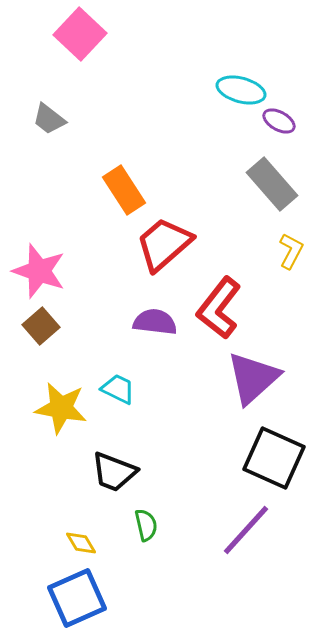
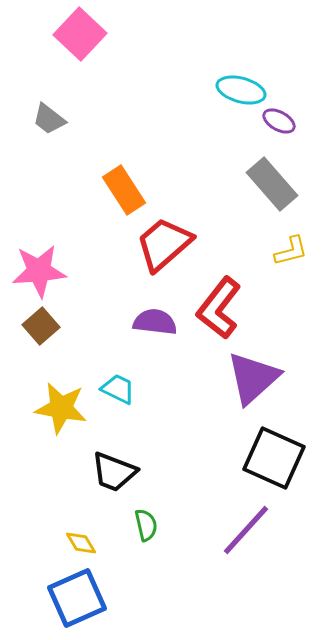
yellow L-shape: rotated 48 degrees clockwise
pink star: rotated 24 degrees counterclockwise
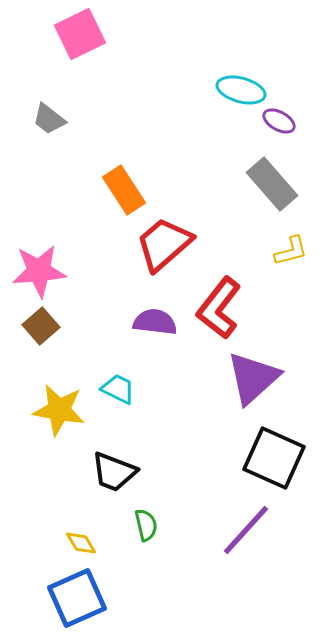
pink square: rotated 21 degrees clockwise
yellow star: moved 2 px left, 2 px down
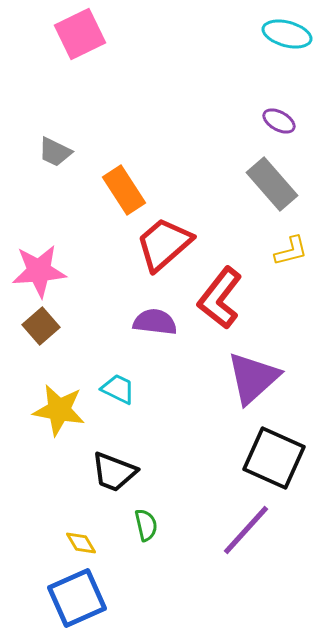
cyan ellipse: moved 46 px right, 56 px up
gray trapezoid: moved 6 px right, 33 px down; rotated 12 degrees counterclockwise
red L-shape: moved 1 px right, 10 px up
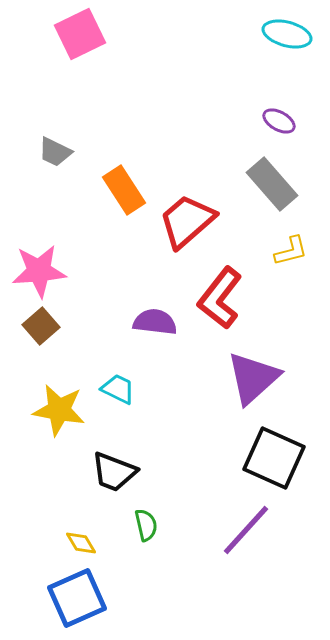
red trapezoid: moved 23 px right, 23 px up
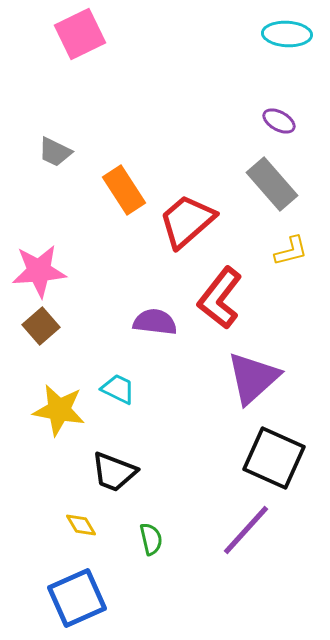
cyan ellipse: rotated 12 degrees counterclockwise
green semicircle: moved 5 px right, 14 px down
yellow diamond: moved 18 px up
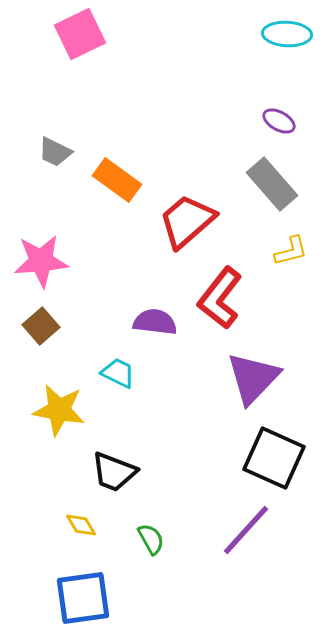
orange rectangle: moved 7 px left, 10 px up; rotated 21 degrees counterclockwise
pink star: moved 2 px right, 10 px up
purple triangle: rotated 4 degrees counterclockwise
cyan trapezoid: moved 16 px up
green semicircle: rotated 16 degrees counterclockwise
blue square: moved 6 px right; rotated 16 degrees clockwise
